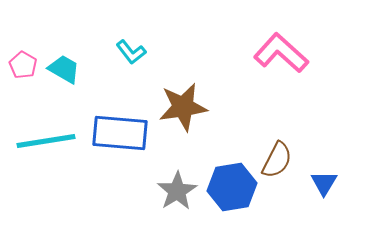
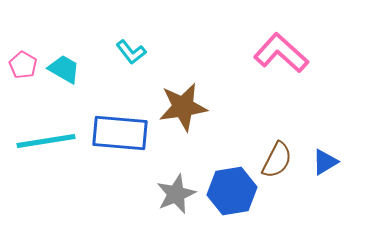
blue triangle: moved 1 px right, 21 px up; rotated 28 degrees clockwise
blue hexagon: moved 4 px down
gray star: moved 1 px left, 3 px down; rotated 9 degrees clockwise
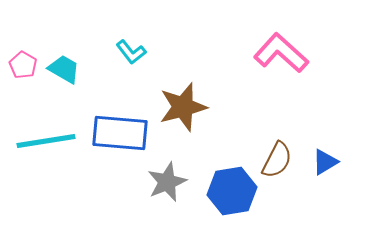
brown star: rotated 6 degrees counterclockwise
gray star: moved 9 px left, 12 px up
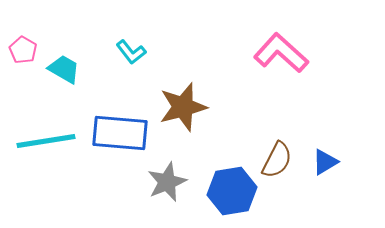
pink pentagon: moved 15 px up
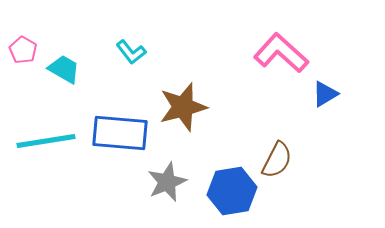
blue triangle: moved 68 px up
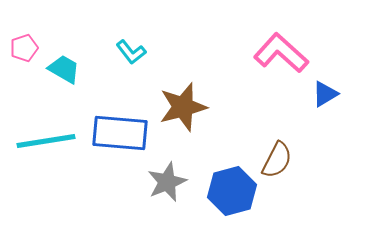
pink pentagon: moved 1 px right, 2 px up; rotated 24 degrees clockwise
blue hexagon: rotated 6 degrees counterclockwise
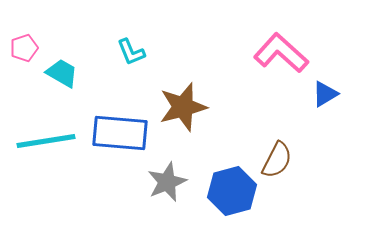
cyan L-shape: rotated 16 degrees clockwise
cyan trapezoid: moved 2 px left, 4 px down
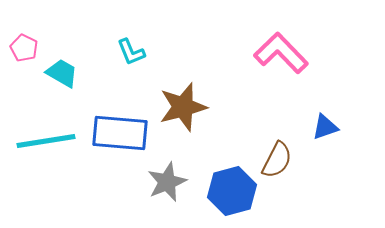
pink pentagon: rotated 28 degrees counterclockwise
pink L-shape: rotated 4 degrees clockwise
blue triangle: moved 33 px down; rotated 12 degrees clockwise
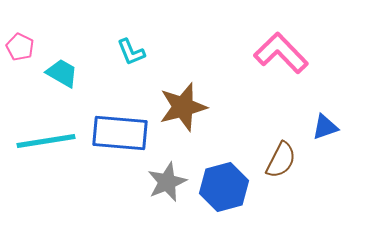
pink pentagon: moved 4 px left, 1 px up
brown semicircle: moved 4 px right
blue hexagon: moved 8 px left, 4 px up
